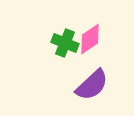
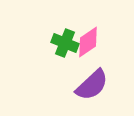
pink diamond: moved 2 px left, 3 px down
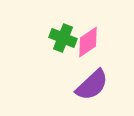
green cross: moved 2 px left, 5 px up
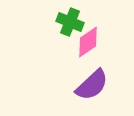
green cross: moved 7 px right, 16 px up
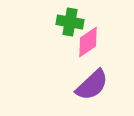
green cross: rotated 12 degrees counterclockwise
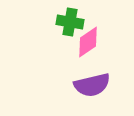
purple semicircle: rotated 30 degrees clockwise
